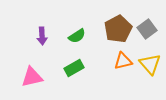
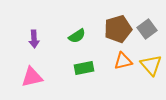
brown pentagon: rotated 12 degrees clockwise
purple arrow: moved 8 px left, 3 px down
yellow triangle: moved 1 px right, 1 px down
green rectangle: moved 10 px right; rotated 18 degrees clockwise
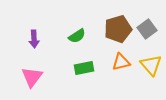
orange triangle: moved 2 px left, 1 px down
pink triangle: rotated 40 degrees counterclockwise
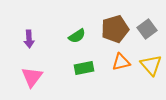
brown pentagon: moved 3 px left
purple arrow: moved 5 px left
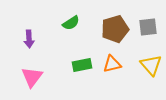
gray square: moved 1 px right, 2 px up; rotated 30 degrees clockwise
green semicircle: moved 6 px left, 13 px up
orange triangle: moved 9 px left, 2 px down
green rectangle: moved 2 px left, 3 px up
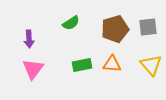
orange triangle: rotated 18 degrees clockwise
pink triangle: moved 1 px right, 8 px up
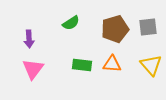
green rectangle: rotated 18 degrees clockwise
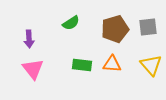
pink triangle: rotated 15 degrees counterclockwise
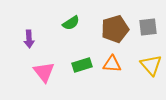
green rectangle: rotated 24 degrees counterclockwise
pink triangle: moved 11 px right, 3 px down
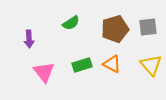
orange triangle: rotated 24 degrees clockwise
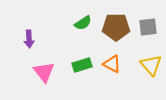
green semicircle: moved 12 px right
brown pentagon: moved 1 px right, 2 px up; rotated 16 degrees clockwise
